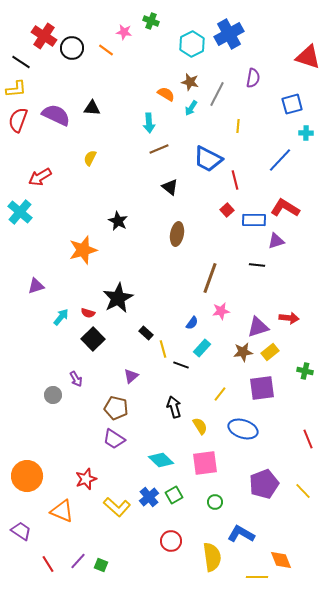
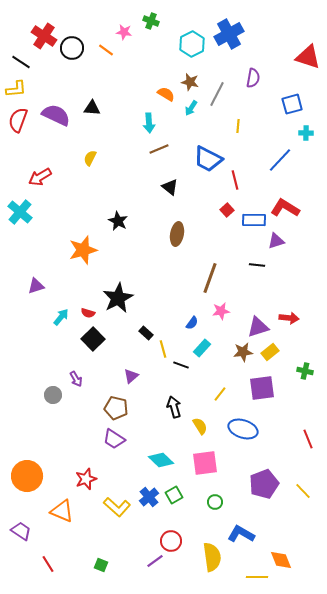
purple line at (78, 561): moved 77 px right; rotated 12 degrees clockwise
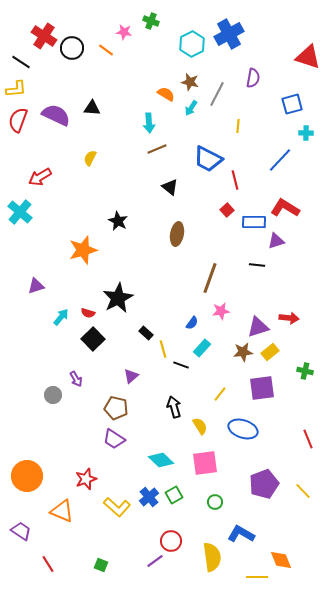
brown line at (159, 149): moved 2 px left
blue rectangle at (254, 220): moved 2 px down
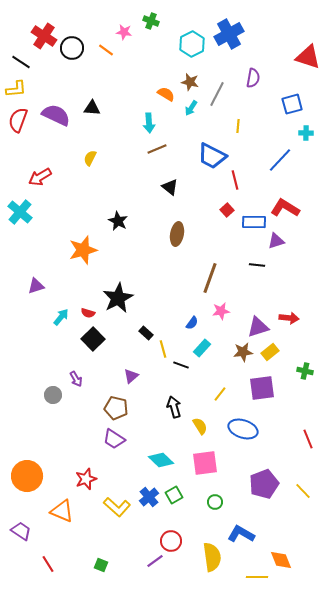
blue trapezoid at (208, 159): moved 4 px right, 3 px up
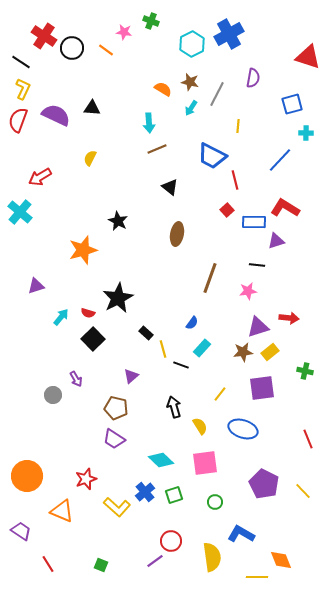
yellow L-shape at (16, 89): moved 7 px right; rotated 60 degrees counterclockwise
orange semicircle at (166, 94): moved 3 px left, 5 px up
pink star at (221, 311): moved 27 px right, 20 px up
purple pentagon at (264, 484): rotated 24 degrees counterclockwise
green square at (174, 495): rotated 12 degrees clockwise
blue cross at (149, 497): moved 4 px left, 5 px up
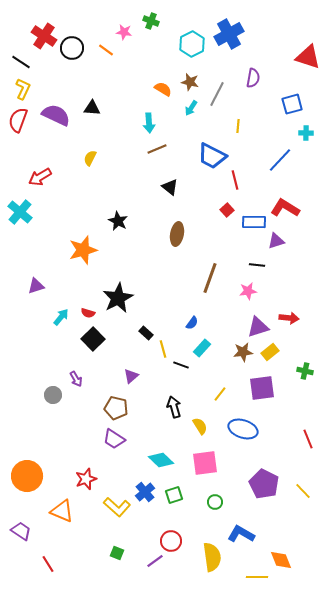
green square at (101, 565): moved 16 px right, 12 px up
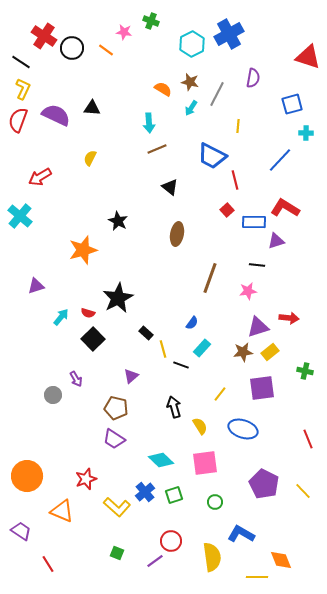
cyan cross at (20, 212): moved 4 px down
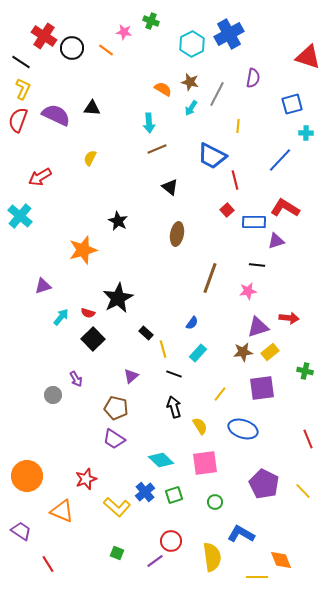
purple triangle at (36, 286): moved 7 px right
cyan rectangle at (202, 348): moved 4 px left, 5 px down
black line at (181, 365): moved 7 px left, 9 px down
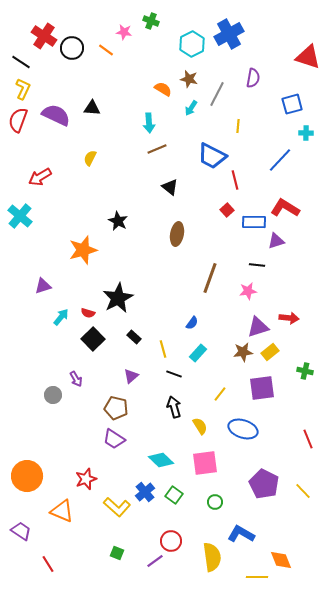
brown star at (190, 82): moved 1 px left, 3 px up
black rectangle at (146, 333): moved 12 px left, 4 px down
green square at (174, 495): rotated 36 degrees counterclockwise
